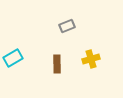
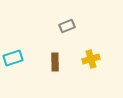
cyan rectangle: rotated 12 degrees clockwise
brown rectangle: moved 2 px left, 2 px up
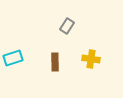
gray rectangle: rotated 35 degrees counterclockwise
yellow cross: rotated 24 degrees clockwise
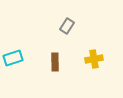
yellow cross: moved 3 px right; rotated 18 degrees counterclockwise
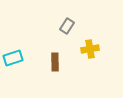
yellow cross: moved 4 px left, 10 px up
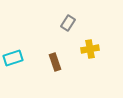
gray rectangle: moved 1 px right, 3 px up
brown rectangle: rotated 18 degrees counterclockwise
